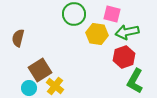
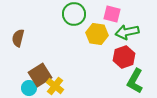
brown square: moved 5 px down
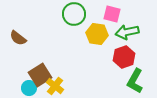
brown semicircle: rotated 66 degrees counterclockwise
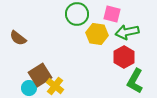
green circle: moved 3 px right
red hexagon: rotated 10 degrees counterclockwise
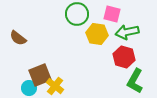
red hexagon: rotated 15 degrees counterclockwise
brown square: rotated 10 degrees clockwise
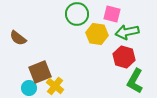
brown square: moved 3 px up
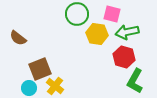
brown square: moved 3 px up
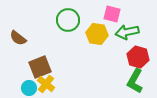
green circle: moved 9 px left, 6 px down
red hexagon: moved 14 px right
brown square: moved 2 px up
yellow cross: moved 9 px left, 2 px up
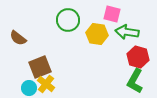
green arrow: rotated 20 degrees clockwise
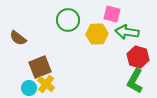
yellow hexagon: rotated 10 degrees counterclockwise
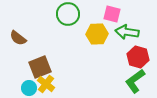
green circle: moved 6 px up
green L-shape: rotated 25 degrees clockwise
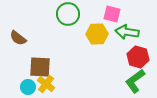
brown square: rotated 25 degrees clockwise
cyan circle: moved 1 px left, 1 px up
